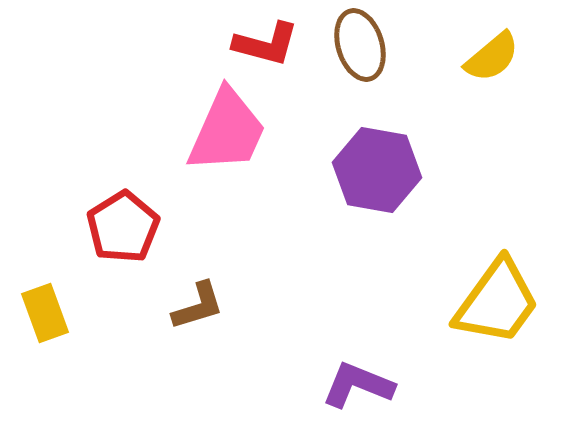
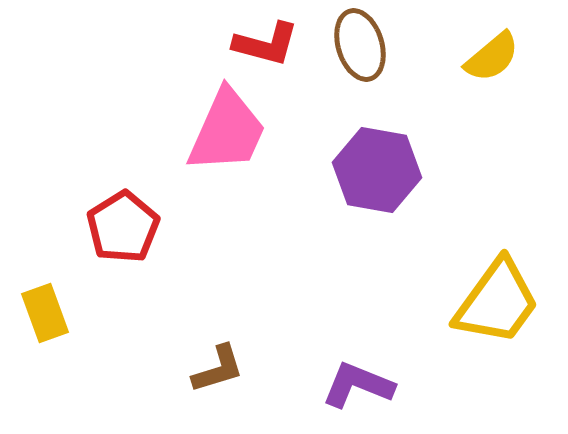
brown L-shape: moved 20 px right, 63 px down
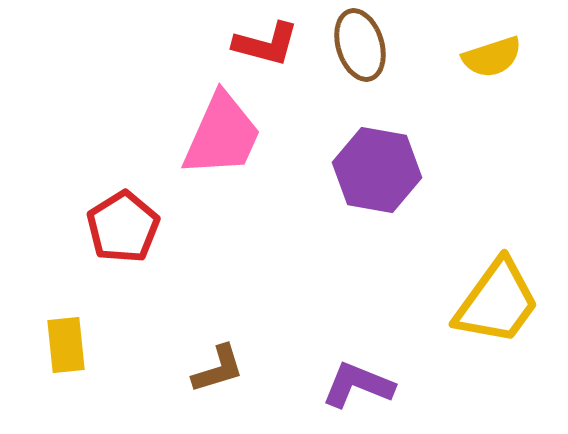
yellow semicircle: rotated 22 degrees clockwise
pink trapezoid: moved 5 px left, 4 px down
yellow rectangle: moved 21 px right, 32 px down; rotated 14 degrees clockwise
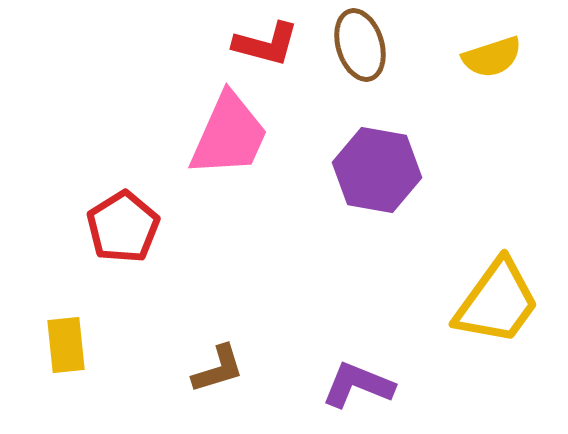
pink trapezoid: moved 7 px right
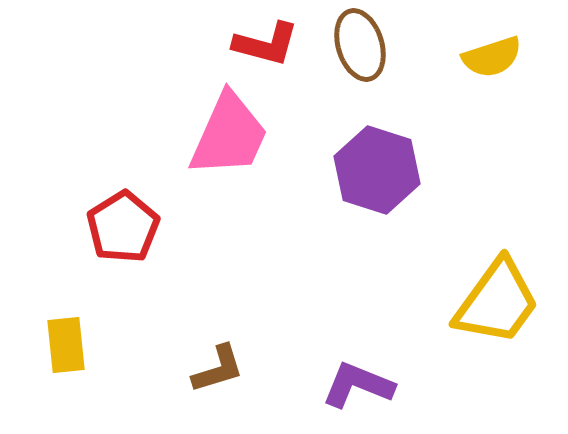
purple hexagon: rotated 8 degrees clockwise
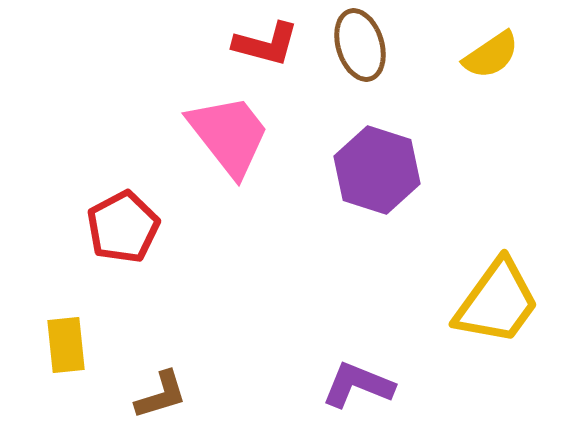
yellow semicircle: moved 1 px left, 2 px up; rotated 16 degrees counterclockwise
pink trapezoid: rotated 62 degrees counterclockwise
red pentagon: rotated 4 degrees clockwise
brown L-shape: moved 57 px left, 26 px down
